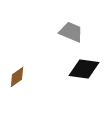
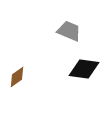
gray trapezoid: moved 2 px left, 1 px up
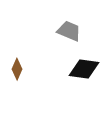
brown diamond: moved 8 px up; rotated 30 degrees counterclockwise
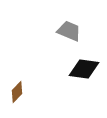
brown diamond: moved 23 px down; rotated 20 degrees clockwise
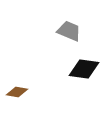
brown diamond: rotated 55 degrees clockwise
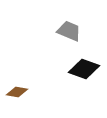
black diamond: rotated 12 degrees clockwise
